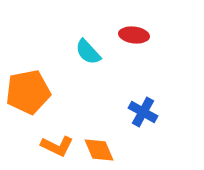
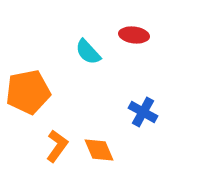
orange L-shape: rotated 80 degrees counterclockwise
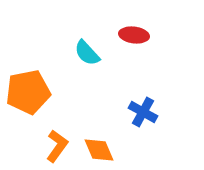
cyan semicircle: moved 1 px left, 1 px down
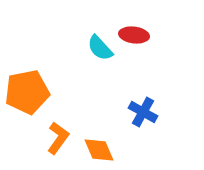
cyan semicircle: moved 13 px right, 5 px up
orange pentagon: moved 1 px left
orange L-shape: moved 1 px right, 8 px up
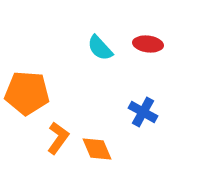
red ellipse: moved 14 px right, 9 px down
orange pentagon: moved 1 px down; rotated 15 degrees clockwise
orange diamond: moved 2 px left, 1 px up
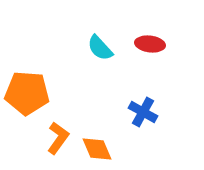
red ellipse: moved 2 px right
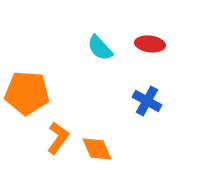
blue cross: moved 4 px right, 11 px up
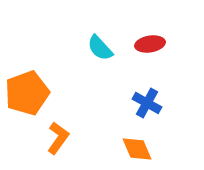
red ellipse: rotated 16 degrees counterclockwise
orange pentagon: rotated 24 degrees counterclockwise
blue cross: moved 2 px down
orange diamond: moved 40 px right
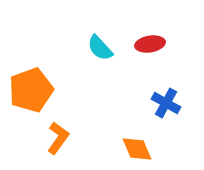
orange pentagon: moved 4 px right, 3 px up
blue cross: moved 19 px right
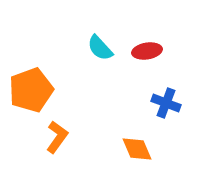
red ellipse: moved 3 px left, 7 px down
blue cross: rotated 8 degrees counterclockwise
orange L-shape: moved 1 px left, 1 px up
